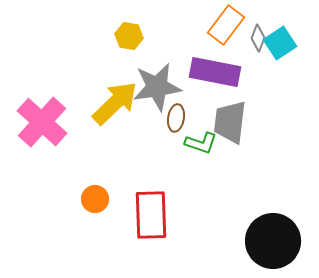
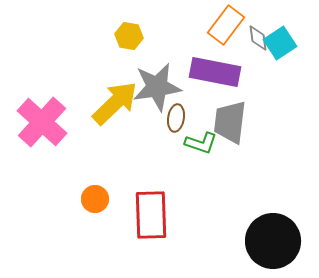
gray diamond: rotated 28 degrees counterclockwise
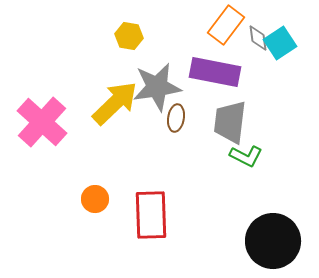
green L-shape: moved 45 px right, 13 px down; rotated 8 degrees clockwise
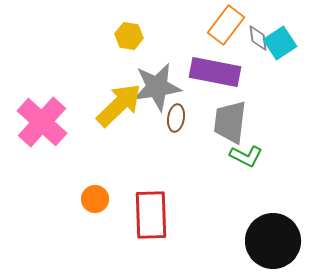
yellow arrow: moved 4 px right, 2 px down
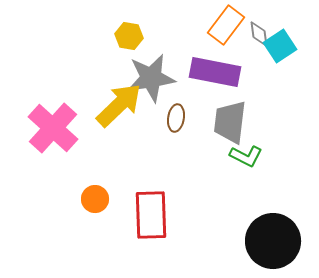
gray diamond: moved 1 px right, 4 px up
cyan square: moved 3 px down
gray star: moved 6 px left, 9 px up
pink cross: moved 11 px right, 6 px down
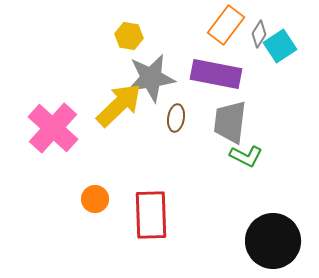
gray diamond: rotated 40 degrees clockwise
purple rectangle: moved 1 px right, 2 px down
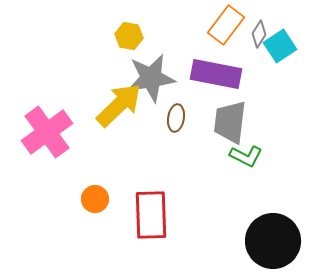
pink cross: moved 6 px left, 4 px down; rotated 12 degrees clockwise
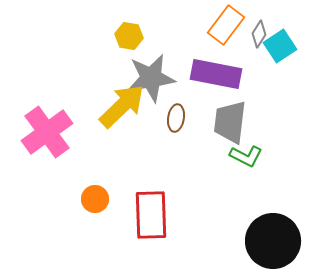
yellow arrow: moved 3 px right, 1 px down
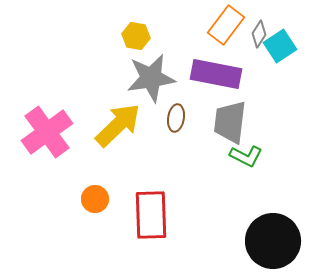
yellow hexagon: moved 7 px right
yellow arrow: moved 4 px left, 19 px down
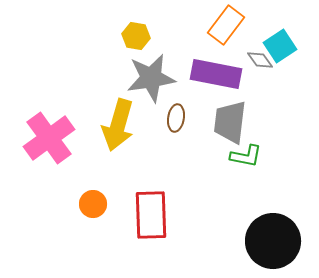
gray diamond: moved 1 px right, 26 px down; rotated 68 degrees counterclockwise
yellow arrow: rotated 150 degrees clockwise
pink cross: moved 2 px right, 6 px down
green L-shape: rotated 16 degrees counterclockwise
orange circle: moved 2 px left, 5 px down
